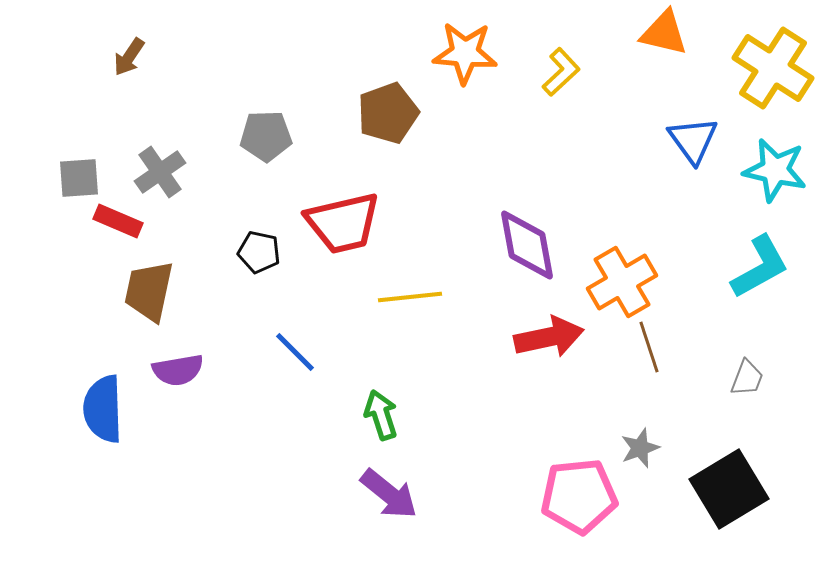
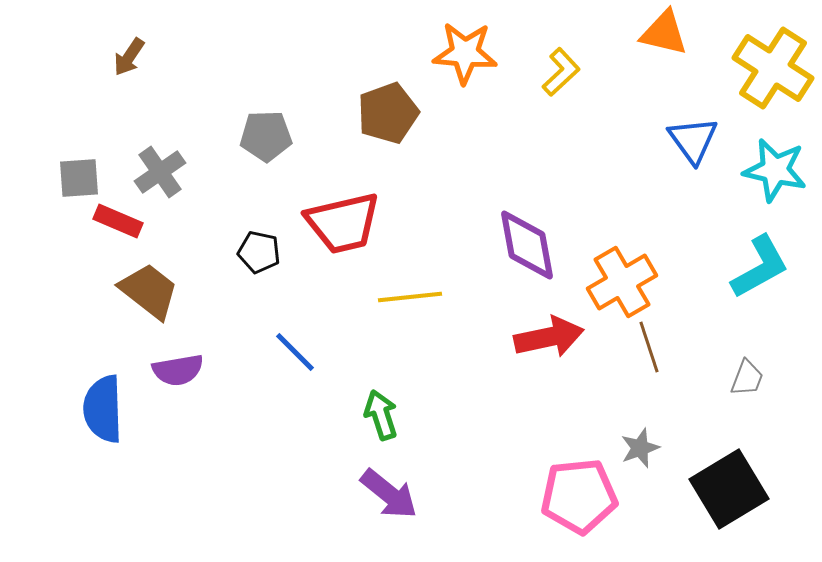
brown trapezoid: rotated 116 degrees clockwise
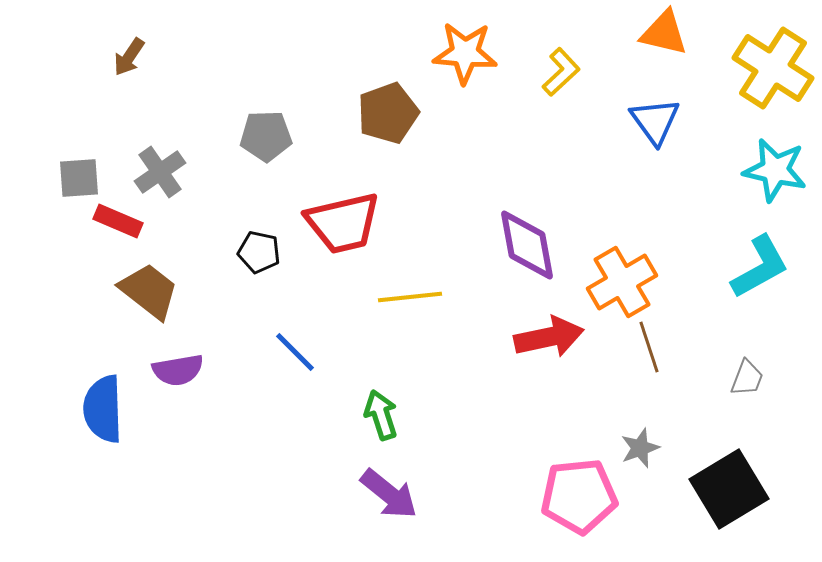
blue triangle: moved 38 px left, 19 px up
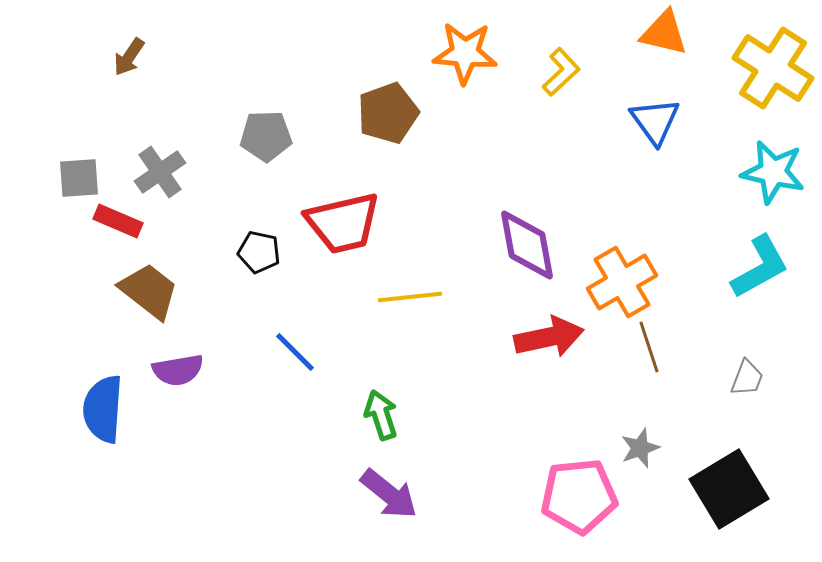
cyan star: moved 2 px left, 2 px down
blue semicircle: rotated 6 degrees clockwise
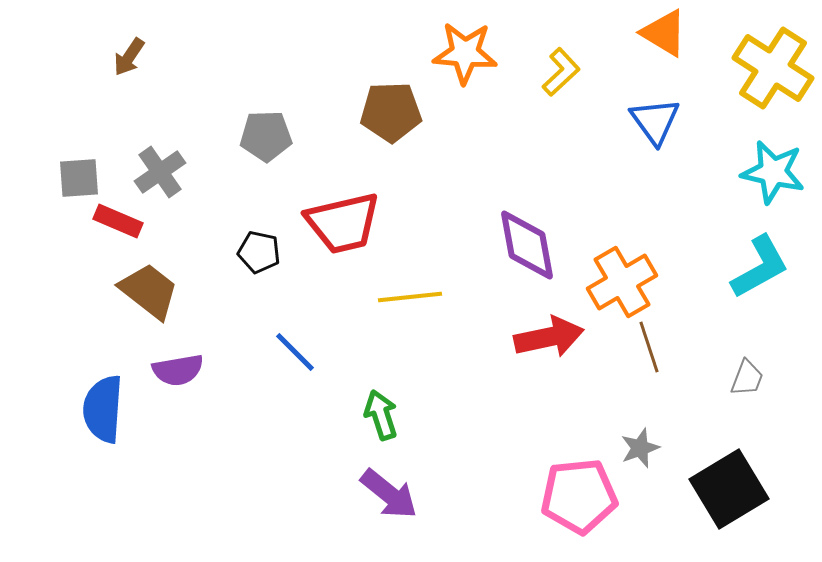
orange triangle: rotated 18 degrees clockwise
brown pentagon: moved 3 px right, 1 px up; rotated 18 degrees clockwise
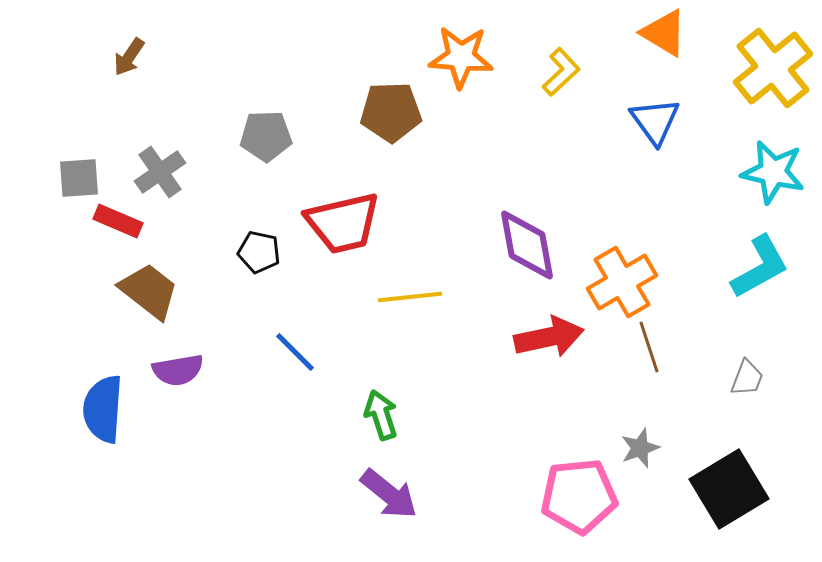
orange star: moved 4 px left, 4 px down
yellow cross: rotated 18 degrees clockwise
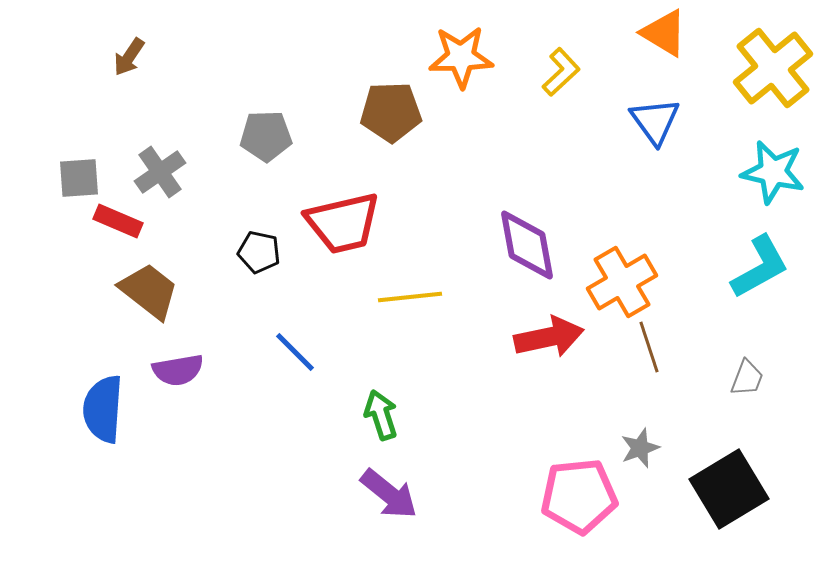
orange star: rotated 6 degrees counterclockwise
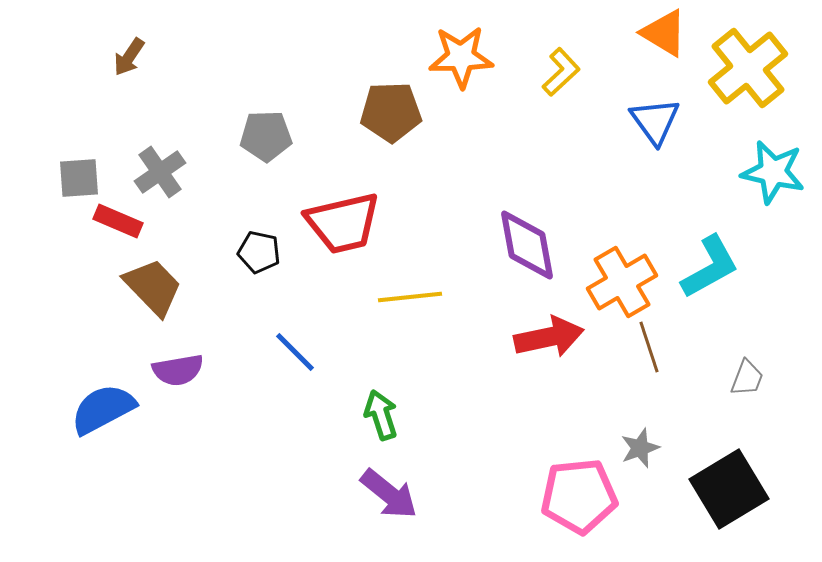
yellow cross: moved 25 px left
cyan L-shape: moved 50 px left
brown trapezoid: moved 4 px right, 4 px up; rotated 8 degrees clockwise
blue semicircle: rotated 58 degrees clockwise
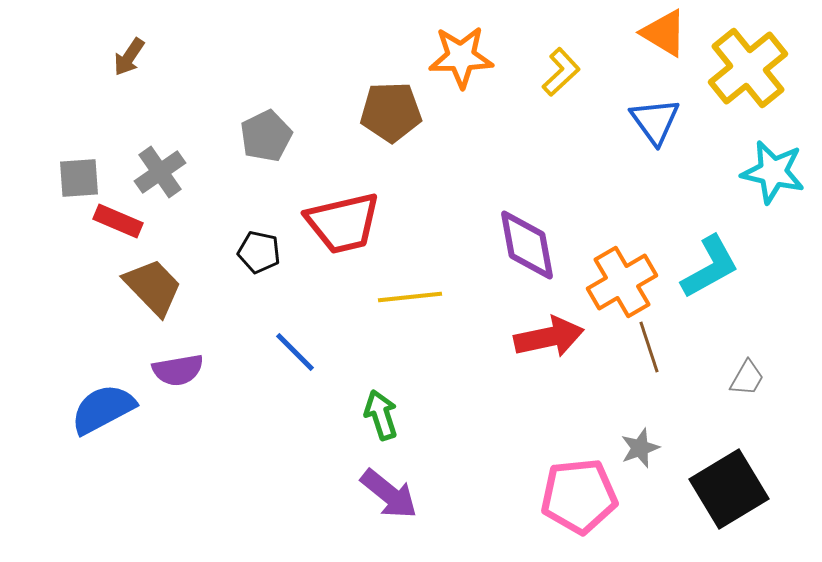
gray pentagon: rotated 24 degrees counterclockwise
gray trapezoid: rotated 9 degrees clockwise
